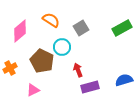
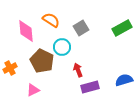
pink diamond: moved 6 px right; rotated 55 degrees counterclockwise
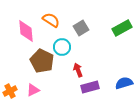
orange cross: moved 23 px down
blue semicircle: moved 3 px down
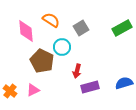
red arrow: moved 1 px left, 1 px down; rotated 144 degrees counterclockwise
orange cross: rotated 24 degrees counterclockwise
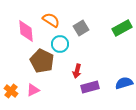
cyan circle: moved 2 px left, 3 px up
orange cross: moved 1 px right
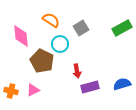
pink diamond: moved 5 px left, 5 px down
red arrow: rotated 24 degrees counterclockwise
blue semicircle: moved 2 px left, 1 px down
orange cross: rotated 24 degrees counterclockwise
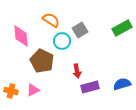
gray square: moved 1 px left, 2 px down
cyan circle: moved 2 px right, 3 px up
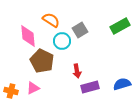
green rectangle: moved 2 px left, 2 px up
pink diamond: moved 7 px right
pink triangle: moved 2 px up
